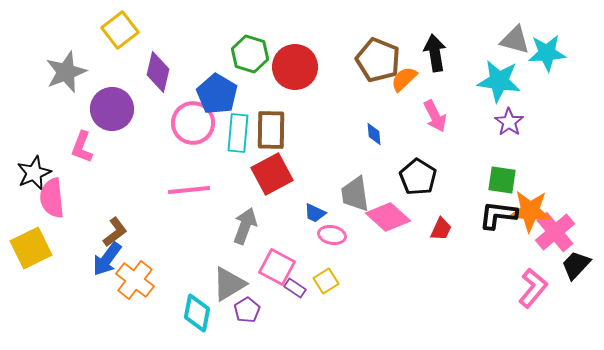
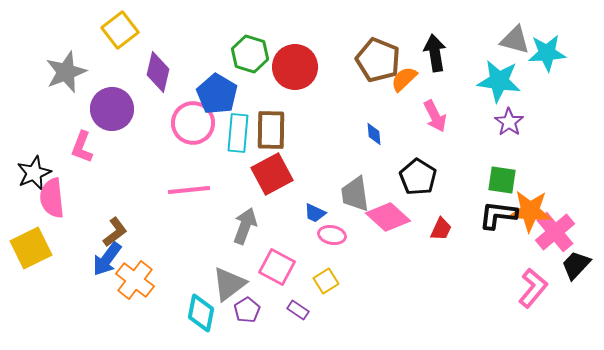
gray triangle at (229, 284): rotated 6 degrees counterclockwise
purple rectangle at (295, 288): moved 3 px right, 22 px down
cyan diamond at (197, 313): moved 4 px right
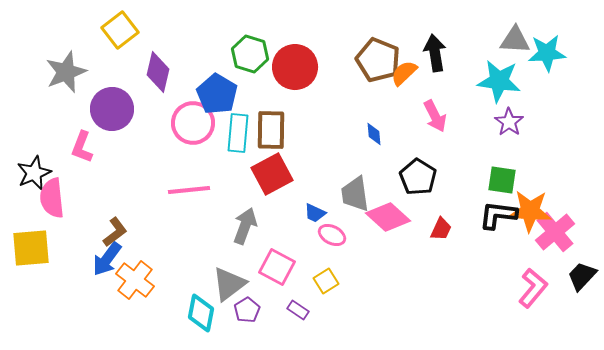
gray triangle at (515, 40): rotated 12 degrees counterclockwise
orange semicircle at (404, 79): moved 6 px up
pink ellipse at (332, 235): rotated 16 degrees clockwise
yellow square at (31, 248): rotated 21 degrees clockwise
black trapezoid at (576, 265): moved 6 px right, 11 px down
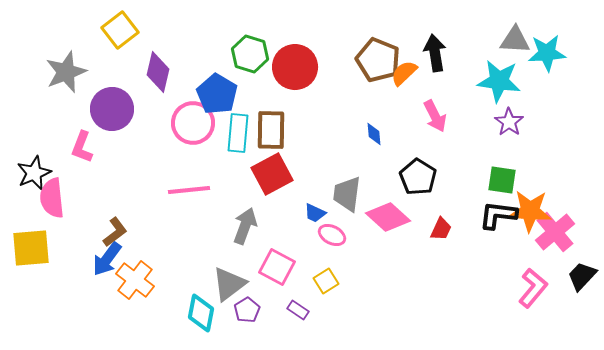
gray trapezoid at (355, 194): moved 8 px left; rotated 15 degrees clockwise
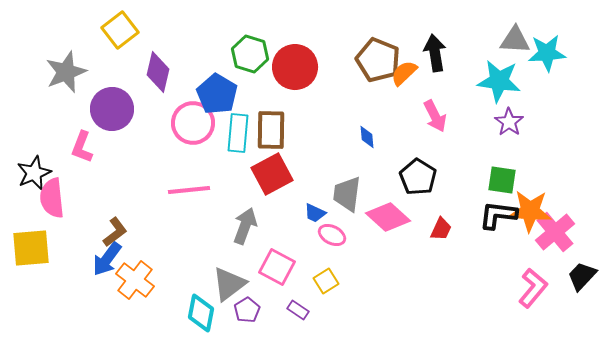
blue diamond at (374, 134): moved 7 px left, 3 px down
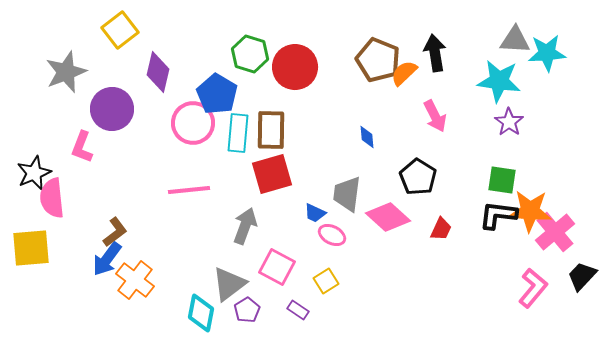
red square at (272, 174): rotated 12 degrees clockwise
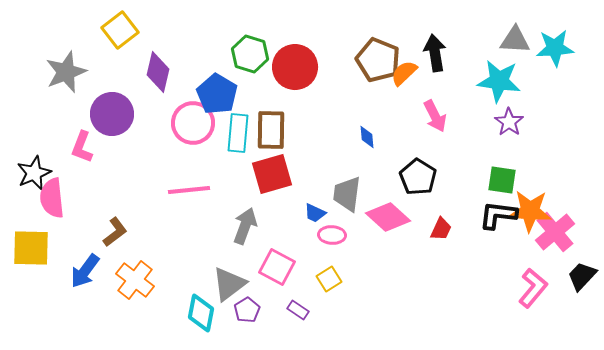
cyan star at (547, 53): moved 8 px right, 5 px up
purple circle at (112, 109): moved 5 px down
pink ellipse at (332, 235): rotated 24 degrees counterclockwise
yellow square at (31, 248): rotated 6 degrees clockwise
blue arrow at (107, 259): moved 22 px left, 12 px down
yellow square at (326, 281): moved 3 px right, 2 px up
